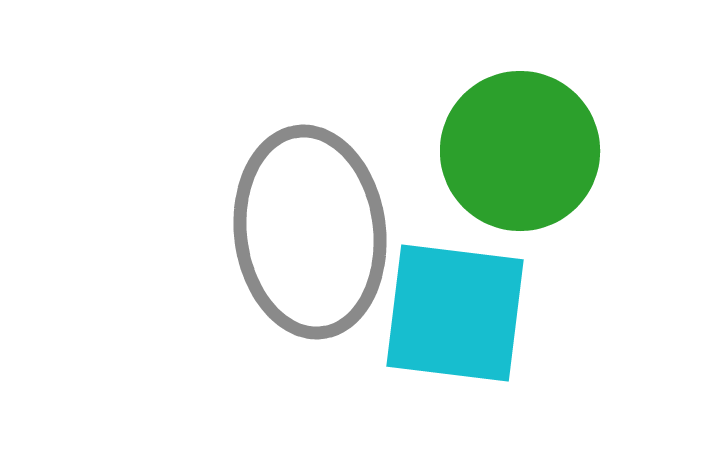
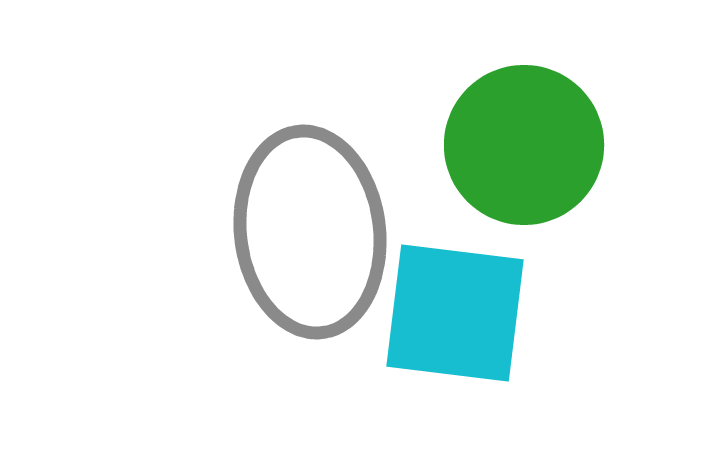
green circle: moved 4 px right, 6 px up
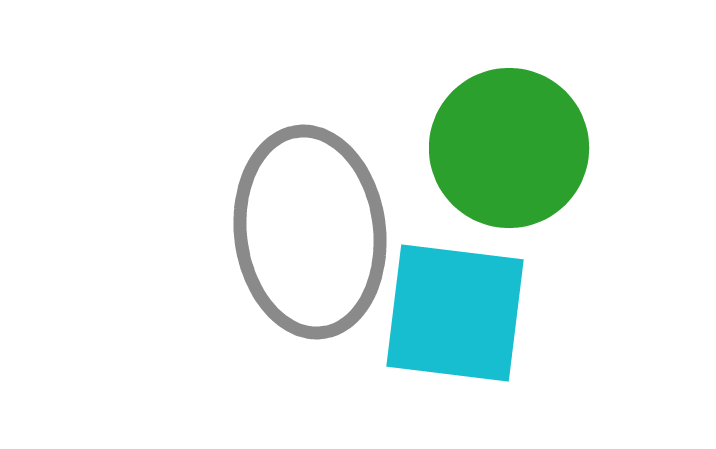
green circle: moved 15 px left, 3 px down
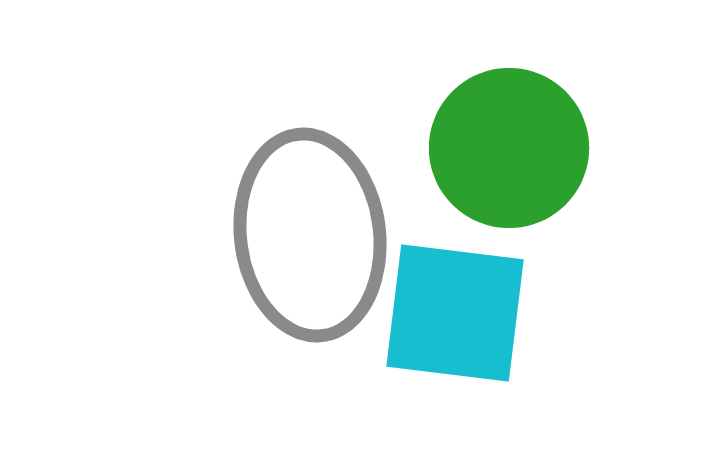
gray ellipse: moved 3 px down
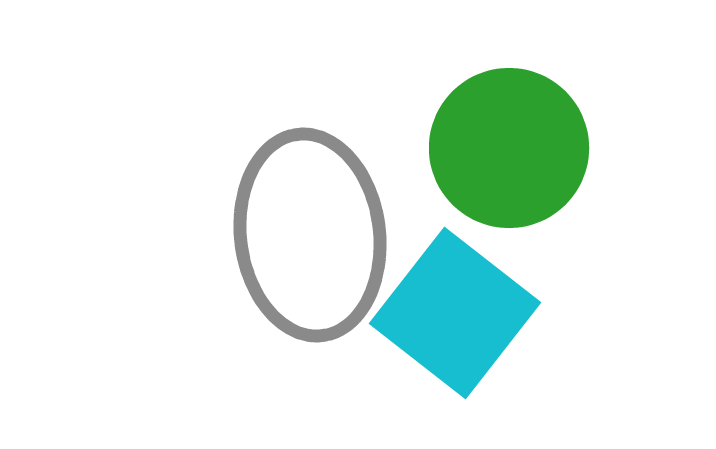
cyan square: rotated 31 degrees clockwise
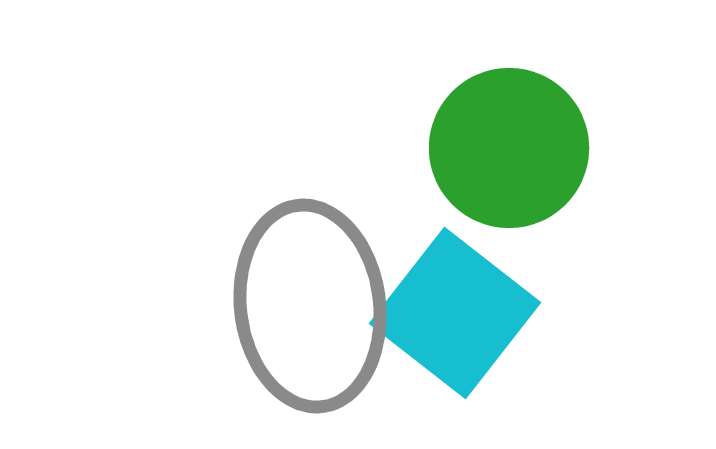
gray ellipse: moved 71 px down
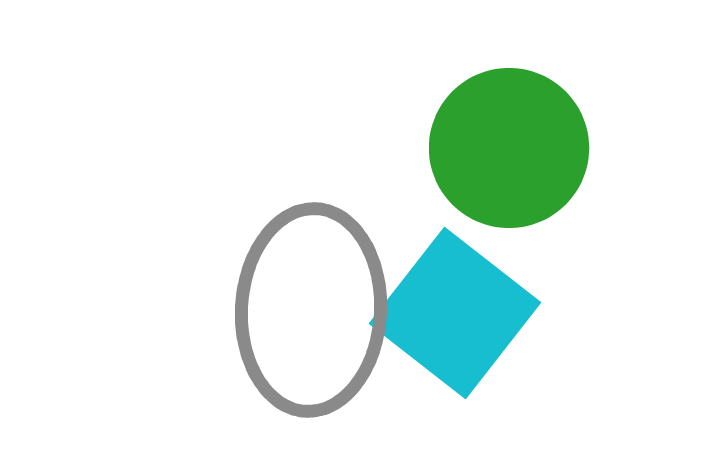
gray ellipse: moved 1 px right, 4 px down; rotated 10 degrees clockwise
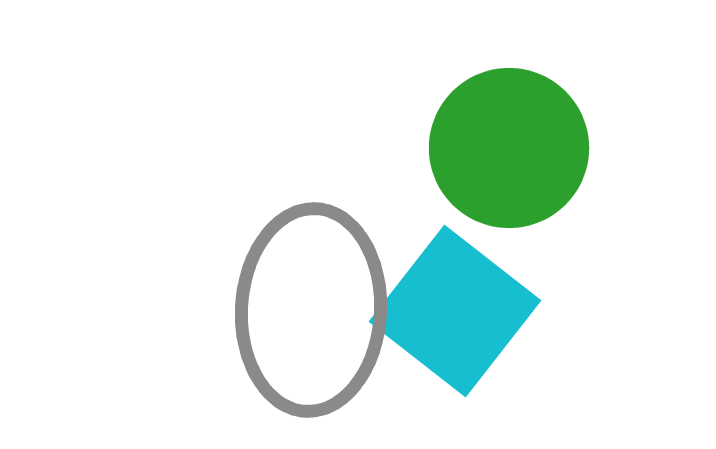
cyan square: moved 2 px up
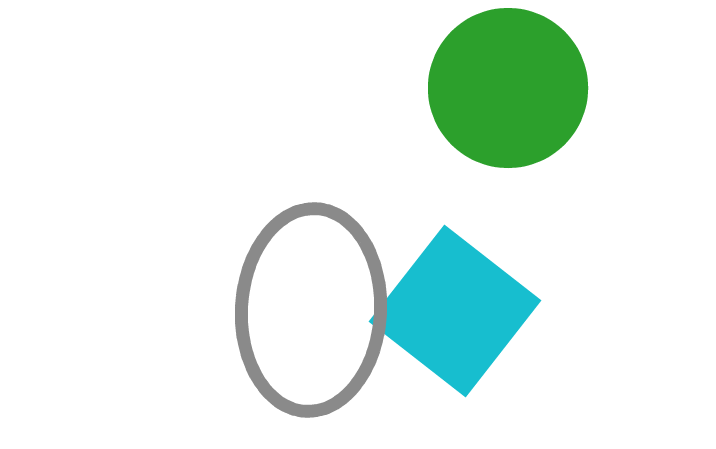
green circle: moved 1 px left, 60 px up
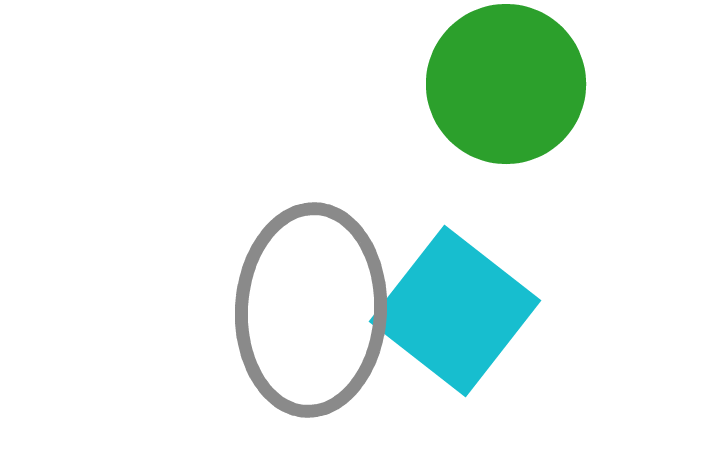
green circle: moved 2 px left, 4 px up
